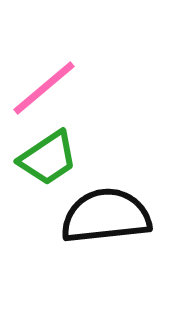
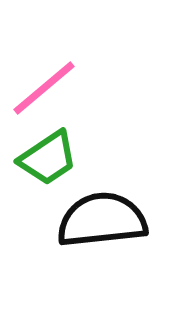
black semicircle: moved 4 px left, 4 px down
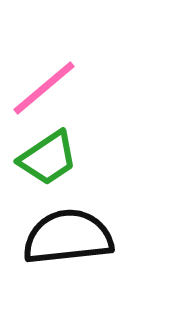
black semicircle: moved 34 px left, 17 px down
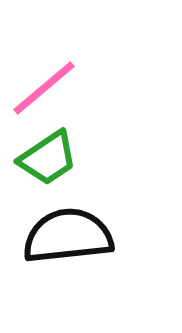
black semicircle: moved 1 px up
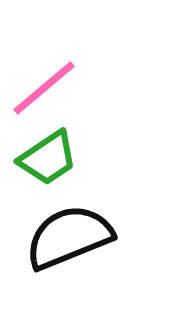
black semicircle: moved 1 px right, 1 px down; rotated 16 degrees counterclockwise
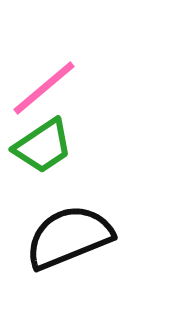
green trapezoid: moved 5 px left, 12 px up
